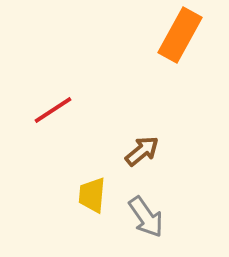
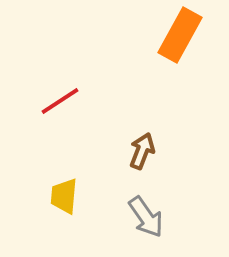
red line: moved 7 px right, 9 px up
brown arrow: rotated 30 degrees counterclockwise
yellow trapezoid: moved 28 px left, 1 px down
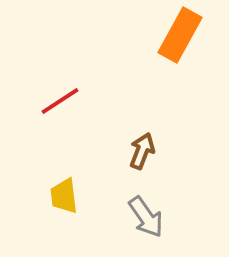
yellow trapezoid: rotated 12 degrees counterclockwise
